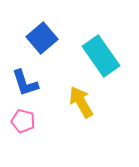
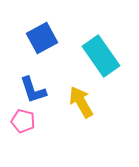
blue square: rotated 12 degrees clockwise
blue L-shape: moved 8 px right, 7 px down
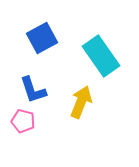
yellow arrow: rotated 52 degrees clockwise
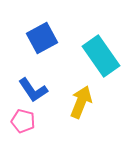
blue L-shape: rotated 16 degrees counterclockwise
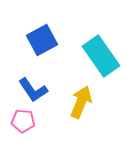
blue square: moved 2 px down
pink pentagon: rotated 10 degrees counterclockwise
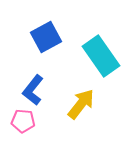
blue square: moved 4 px right, 3 px up
blue L-shape: rotated 72 degrees clockwise
yellow arrow: moved 2 px down; rotated 16 degrees clockwise
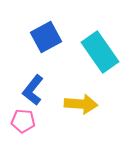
cyan rectangle: moved 1 px left, 4 px up
yellow arrow: rotated 56 degrees clockwise
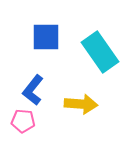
blue square: rotated 28 degrees clockwise
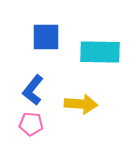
cyan rectangle: rotated 54 degrees counterclockwise
pink pentagon: moved 8 px right, 3 px down
